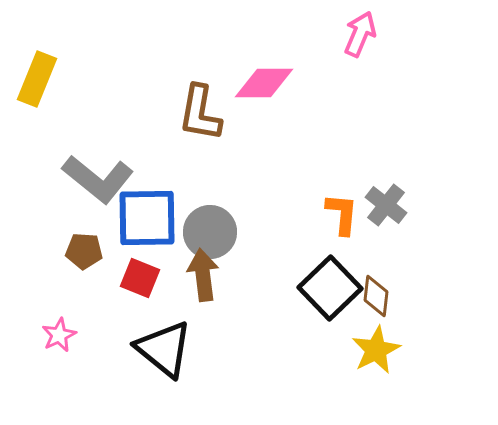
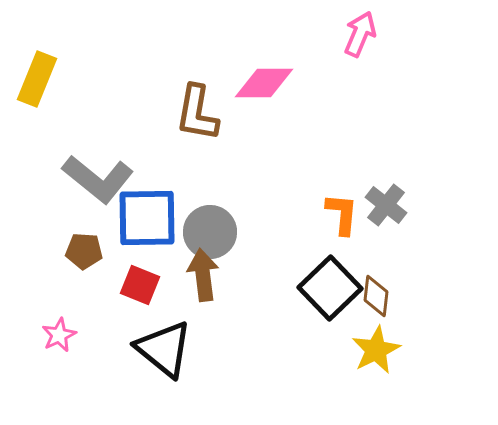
brown L-shape: moved 3 px left
red square: moved 7 px down
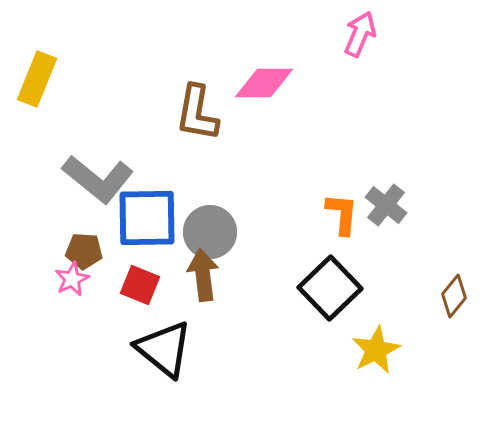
brown diamond: moved 78 px right; rotated 33 degrees clockwise
pink star: moved 13 px right, 56 px up
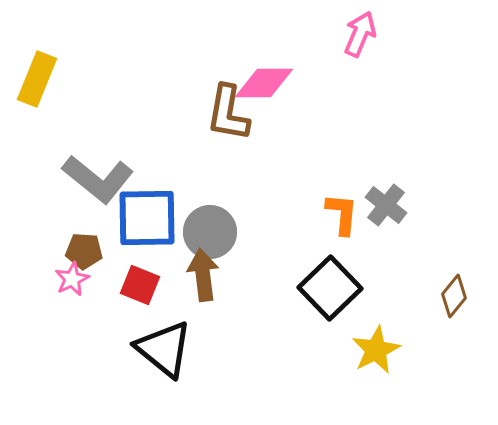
brown L-shape: moved 31 px right
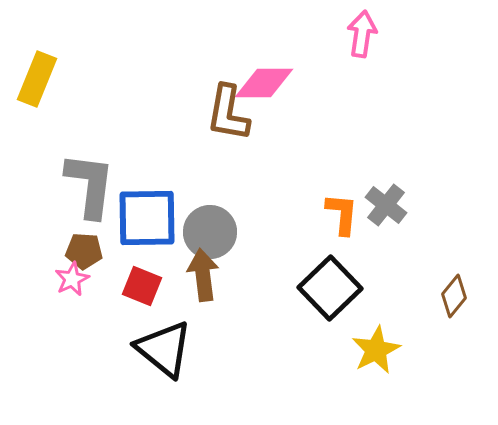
pink arrow: moved 2 px right; rotated 15 degrees counterclockwise
gray L-shape: moved 8 px left, 6 px down; rotated 122 degrees counterclockwise
red square: moved 2 px right, 1 px down
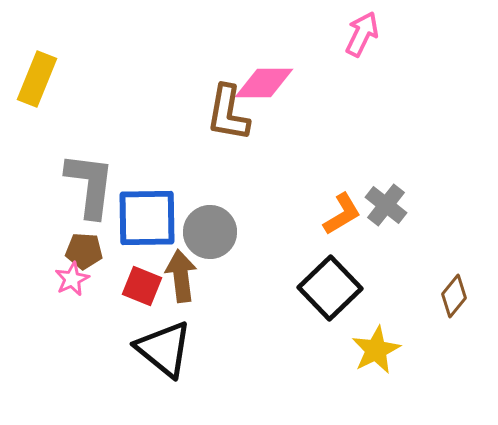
pink arrow: rotated 18 degrees clockwise
orange L-shape: rotated 54 degrees clockwise
brown arrow: moved 22 px left, 1 px down
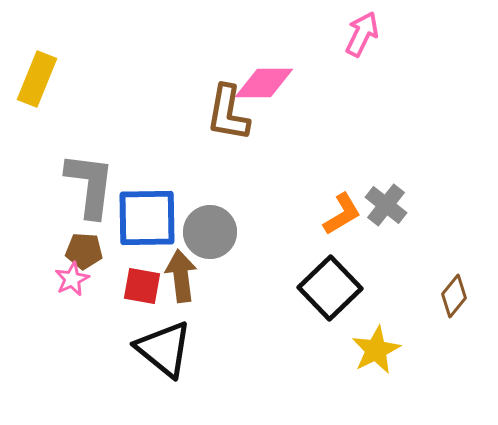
red square: rotated 12 degrees counterclockwise
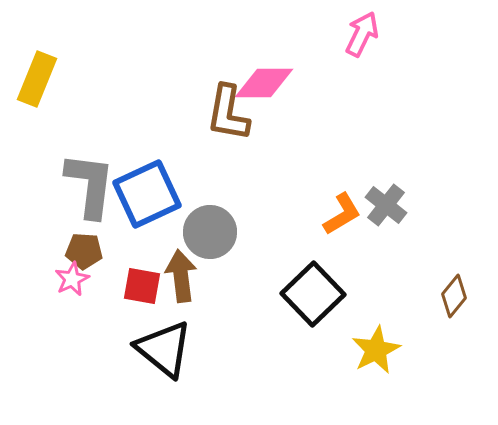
blue square: moved 24 px up; rotated 24 degrees counterclockwise
black square: moved 17 px left, 6 px down
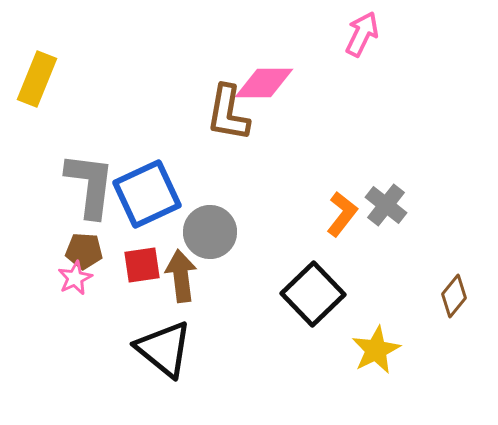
orange L-shape: rotated 21 degrees counterclockwise
pink star: moved 3 px right, 1 px up
red square: moved 21 px up; rotated 18 degrees counterclockwise
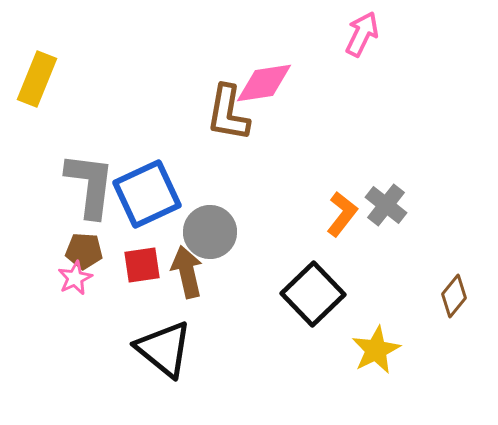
pink diamond: rotated 8 degrees counterclockwise
brown arrow: moved 6 px right, 4 px up; rotated 6 degrees counterclockwise
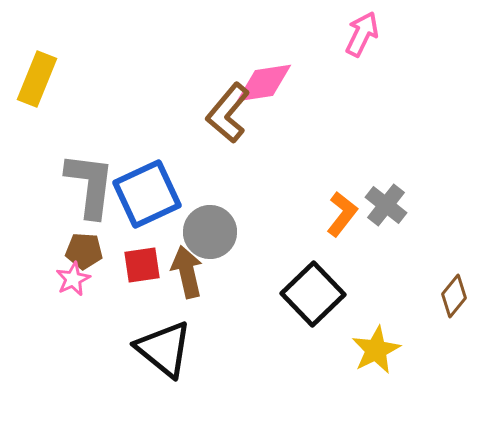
brown L-shape: rotated 30 degrees clockwise
pink star: moved 2 px left, 1 px down
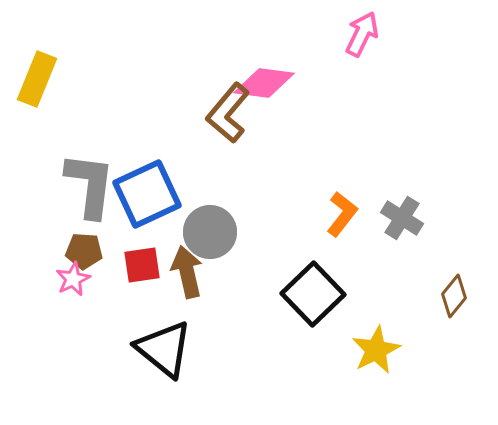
pink diamond: rotated 16 degrees clockwise
gray cross: moved 16 px right, 13 px down; rotated 6 degrees counterclockwise
